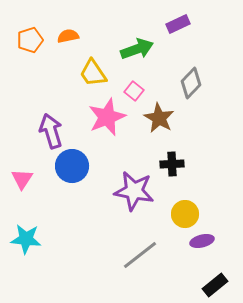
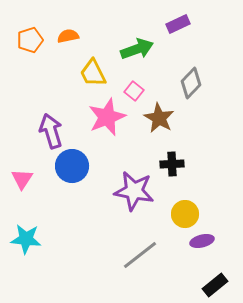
yellow trapezoid: rotated 8 degrees clockwise
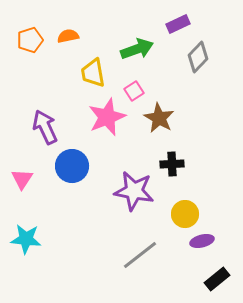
yellow trapezoid: rotated 16 degrees clockwise
gray diamond: moved 7 px right, 26 px up
pink square: rotated 18 degrees clockwise
purple arrow: moved 6 px left, 4 px up; rotated 8 degrees counterclockwise
black rectangle: moved 2 px right, 6 px up
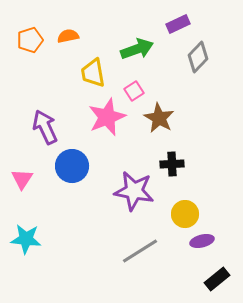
gray line: moved 4 px up; rotated 6 degrees clockwise
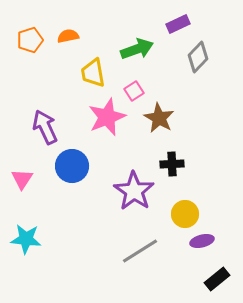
purple star: rotated 24 degrees clockwise
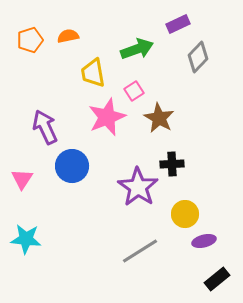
purple star: moved 4 px right, 4 px up
purple ellipse: moved 2 px right
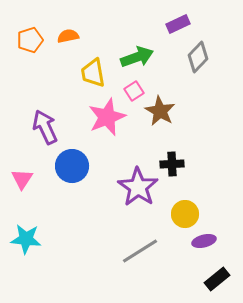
green arrow: moved 8 px down
brown star: moved 1 px right, 7 px up
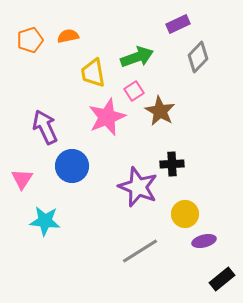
purple star: rotated 12 degrees counterclockwise
cyan star: moved 19 px right, 18 px up
black rectangle: moved 5 px right
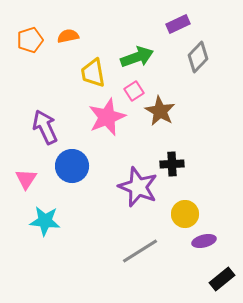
pink triangle: moved 4 px right
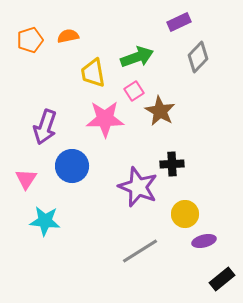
purple rectangle: moved 1 px right, 2 px up
pink star: moved 2 px left, 2 px down; rotated 21 degrees clockwise
purple arrow: rotated 136 degrees counterclockwise
